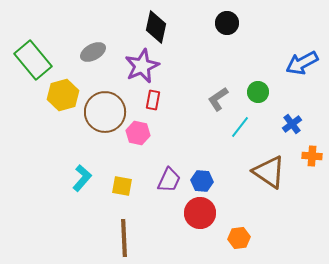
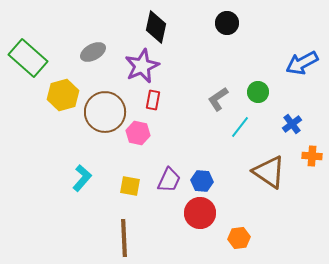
green rectangle: moved 5 px left, 2 px up; rotated 9 degrees counterclockwise
yellow square: moved 8 px right
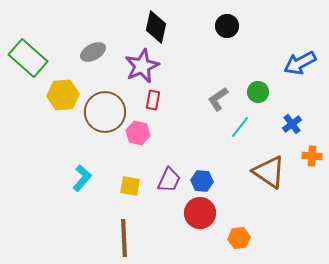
black circle: moved 3 px down
blue arrow: moved 2 px left
yellow hexagon: rotated 12 degrees clockwise
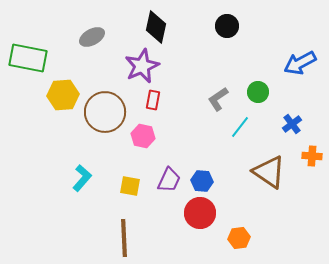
gray ellipse: moved 1 px left, 15 px up
green rectangle: rotated 30 degrees counterclockwise
pink hexagon: moved 5 px right, 3 px down
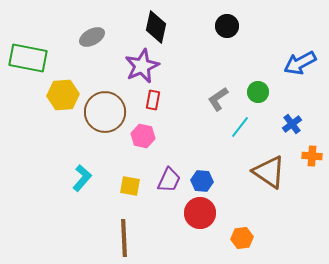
orange hexagon: moved 3 px right
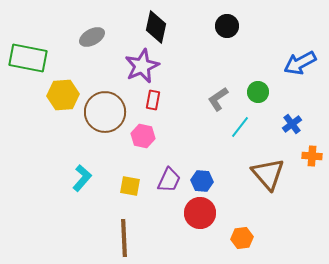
brown triangle: moved 1 px left, 2 px down; rotated 15 degrees clockwise
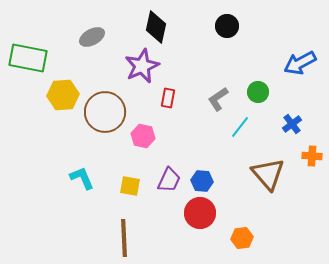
red rectangle: moved 15 px right, 2 px up
cyan L-shape: rotated 64 degrees counterclockwise
